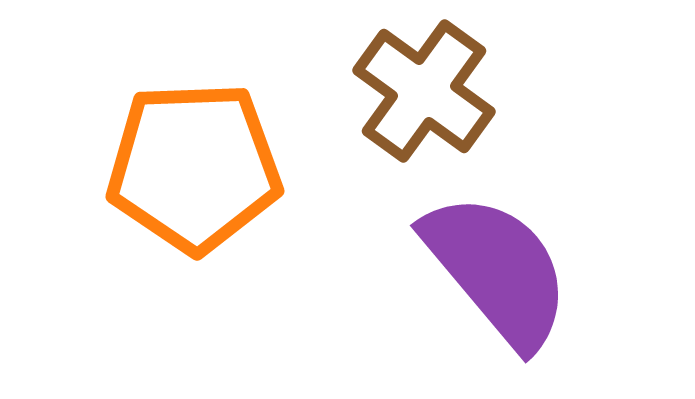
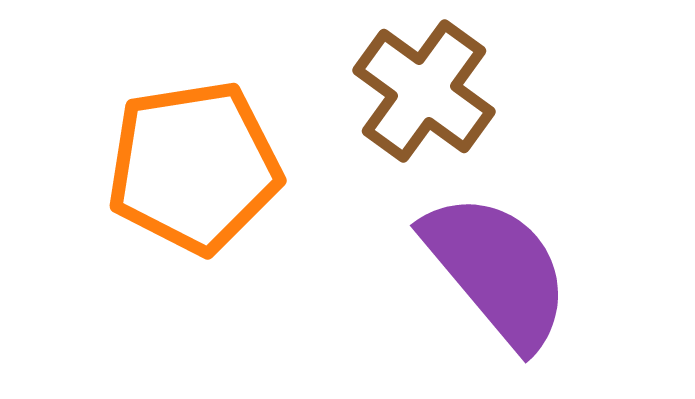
orange pentagon: rotated 7 degrees counterclockwise
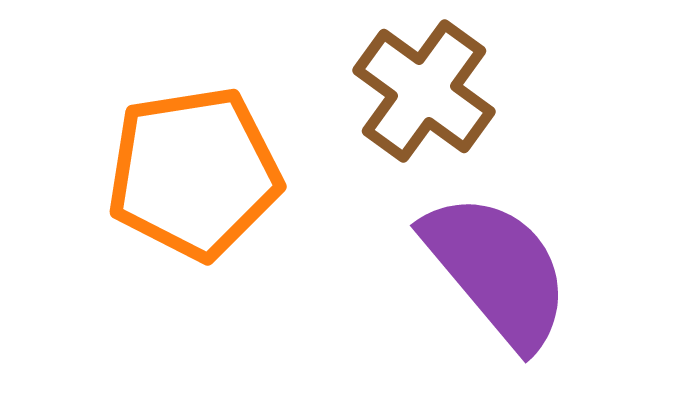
orange pentagon: moved 6 px down
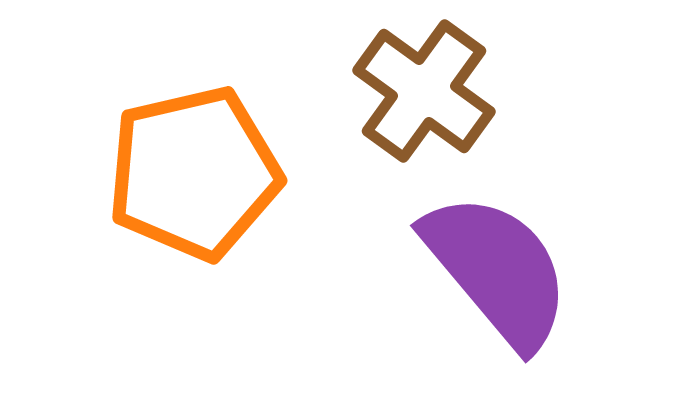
orange pentagon: rotated 4 degrees counterclockwise
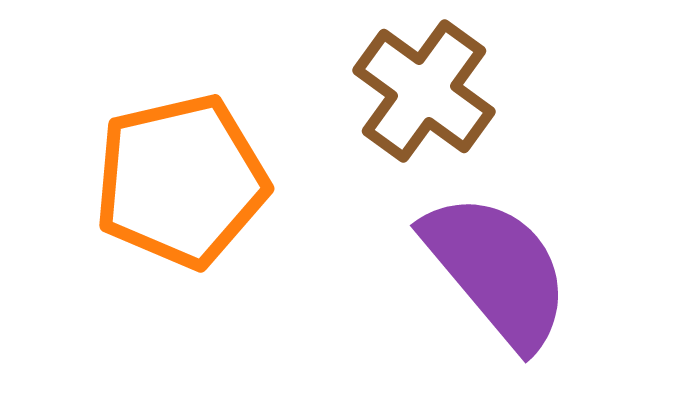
orange pentagon: moved 13 px left, 8 px down
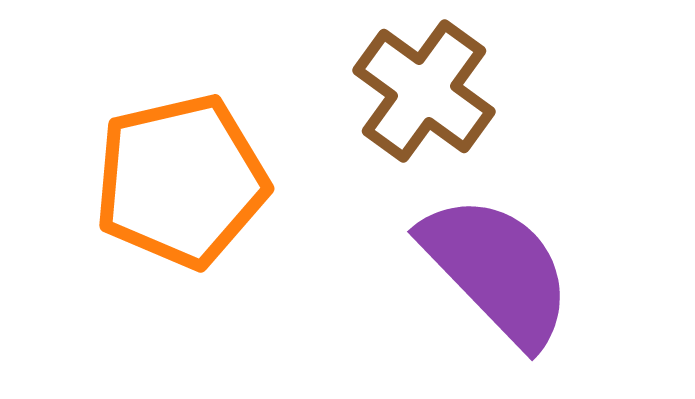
purple semicircle: rotated 4 degrees counterclockwise
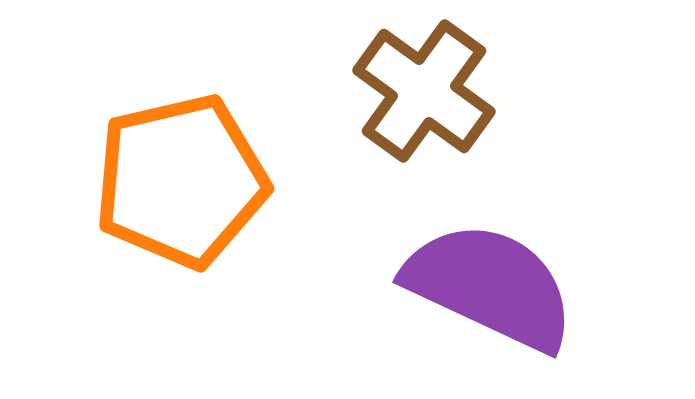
purple semicircle: moved 7 px left, 16 px down; rotated 21 degrees counterclockwise
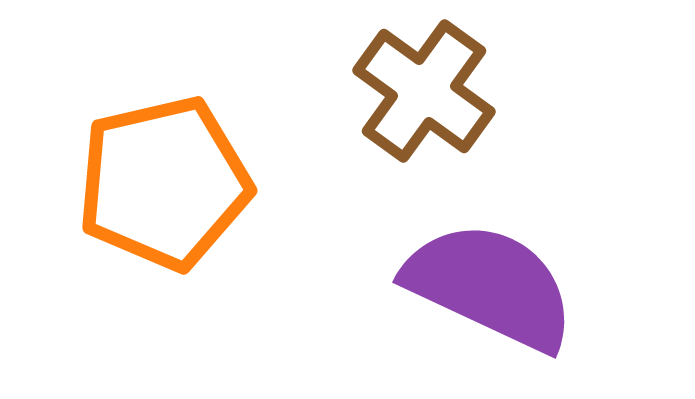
orange pentagon: moved 17 px left, 2 px down
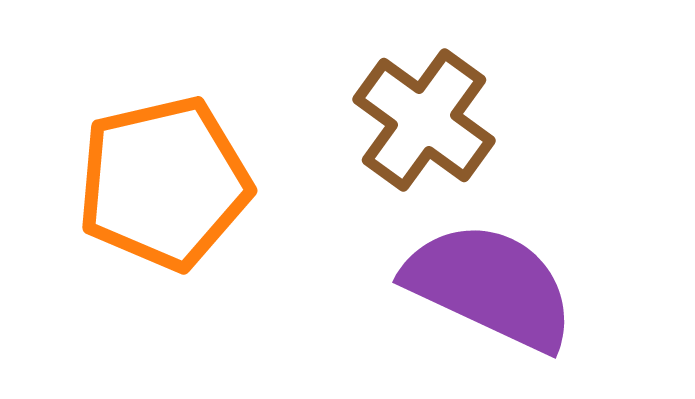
brown cross: moved 29 px down
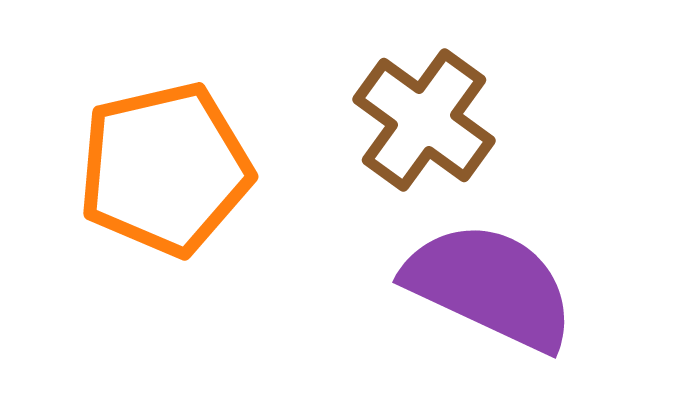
orange pentagon: moved 1 px right, 14 px up
